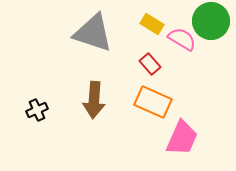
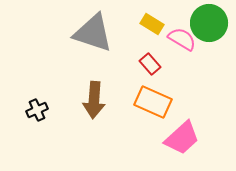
green circle: moved 2 px left, 2 px down
pink trapezoid: rotated 24 degrees clockwise
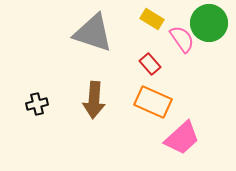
yellow rectangle: moved 5 px up
pink semicircle: rotated 24 degrees clockwise
black cross: moved 6 px up; rotated 10 degrees clockwise
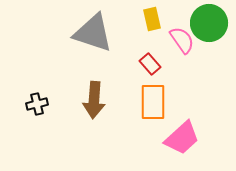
yellow rectangle: rotated 45 degrees clockwise
pink semicircle: moved 1 px down
orange rectangle: rotated 66 degrees clockwise
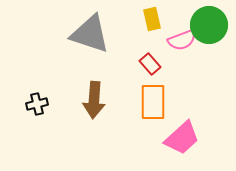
green circle: moved 2 px down
gray triangle: moved 3 px left, 1 px down
pink semicircle: rotated 104 degrees clockwise
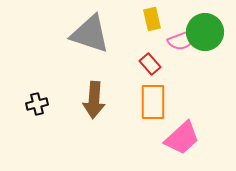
green circle: moved 4 px left, 7 px down
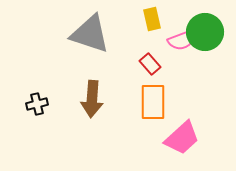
brown arrow: moved 2 px left, 1 px up
